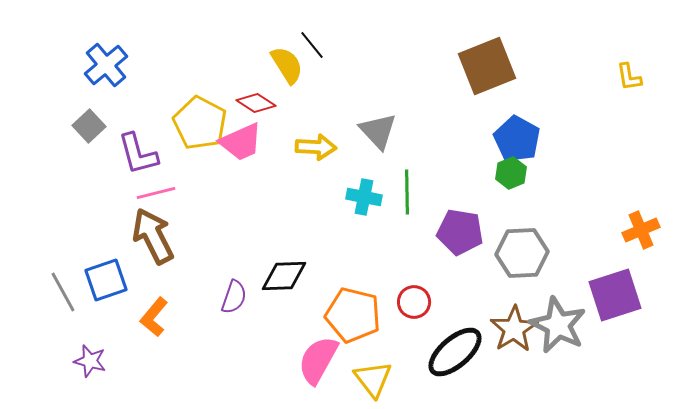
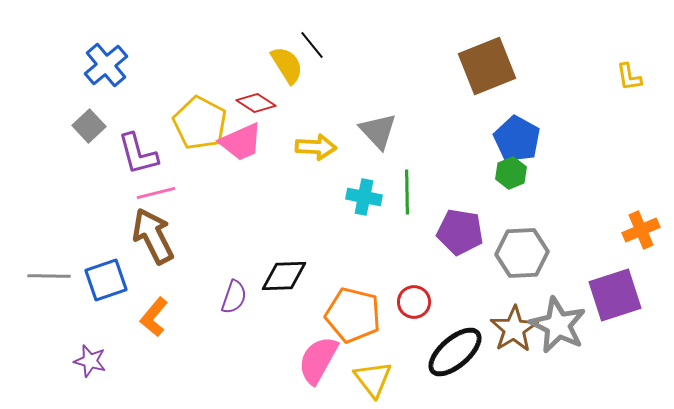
gray line: moved 14 px left, 16 px up; rotated 60 degrees counterclockwise
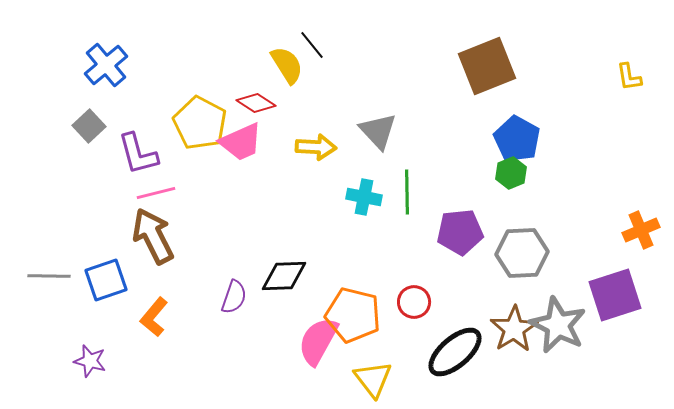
purple pentagon: rotated 15 degrees counterclockwise
pink semicircle: moved 19 px up
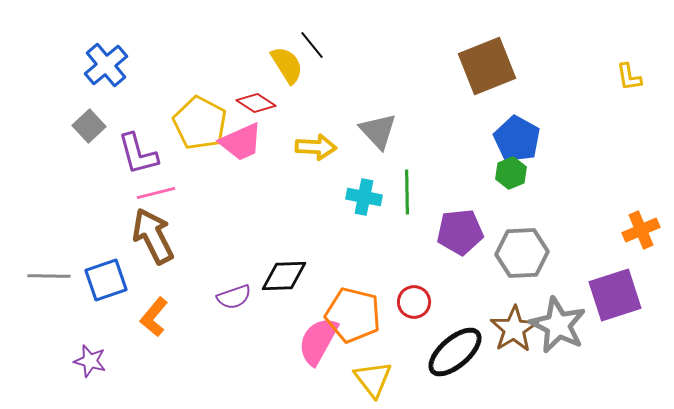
purple semicircle: rotated 52 degrees clockwise
